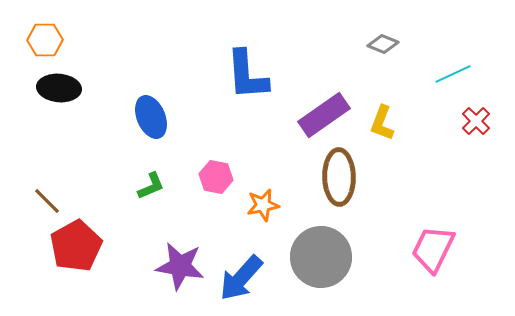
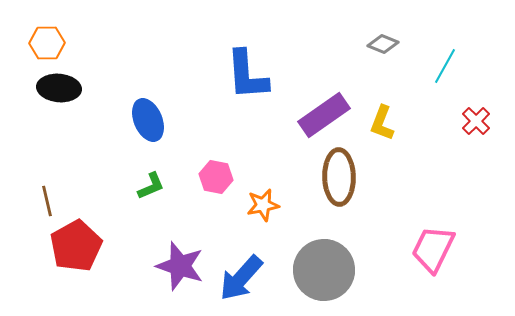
orange hexagon: moved 2 px right, 3 px down
cyan line: moved 8 px left, 8 px up; rotated 36 degrees counterclockwise
blue ellipse: moved 3 px left, 3 px down
brown line: rotated 32 degrees clockwise
gray circle: moved 3 px right, 13 px down
purple star: rotated 9 degrees clockwise
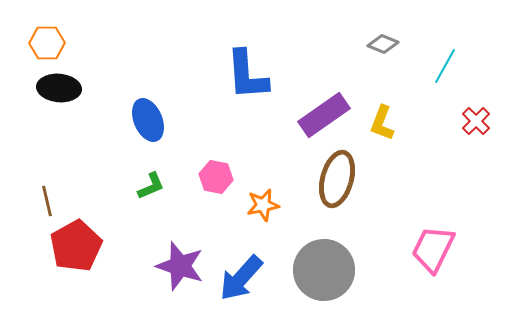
brown ellipse: moved 2 px left, 2 px down; rotated 16 degrees clockwise
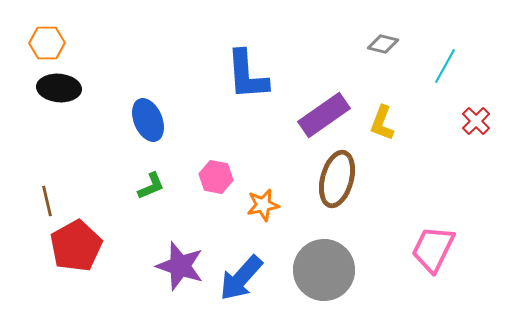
gray diamond: rotated 8 degrees counterclockwise
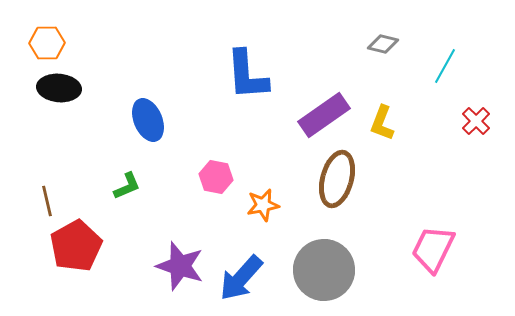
green L-shape: moved 24 px left
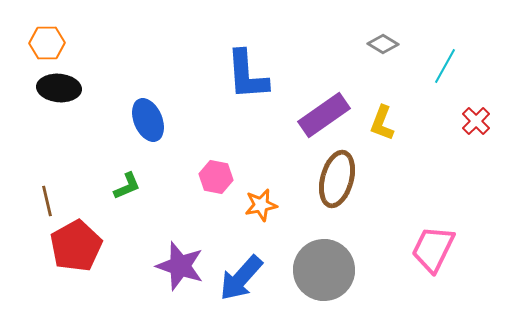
gray diamond: rotated 16 degrees clockwise
orange star: moved 2 px left
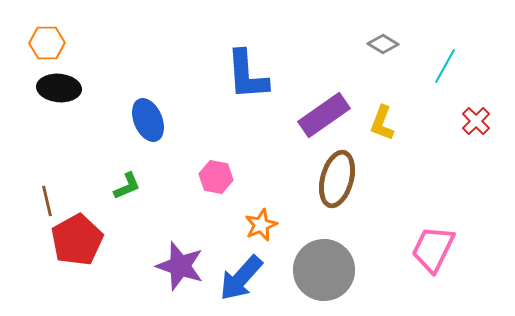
orange star: moved 20 px down; rotated 12 degrees counterclockwise
red pentagon: moved 1 px right, 6 px up
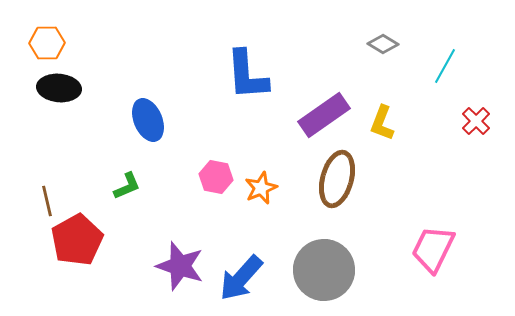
orange star: moved 37 px up
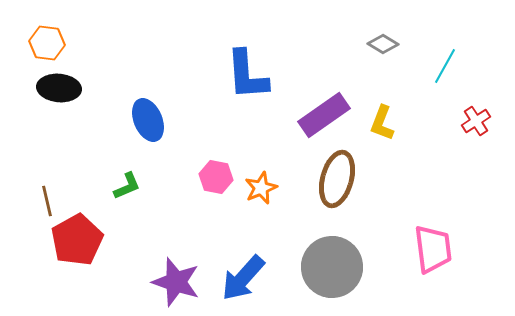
orange hexagon: rotated 8 degrees clockwise
red cross: rotated 12 degrees clockwise
pink trapezoid: rotated 147 degrees clockwise
purple star: moved 4 px left, 16 px down
gray circle: moved 8 px right, 3 px up
blue arrow: moved 2 px right
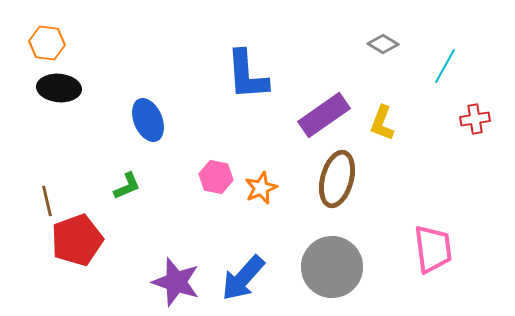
red cross: moved 1 px left, 2 px up; rotated 24 degrees clockwise
red pentagon: rotated 9 degrees clockwise
